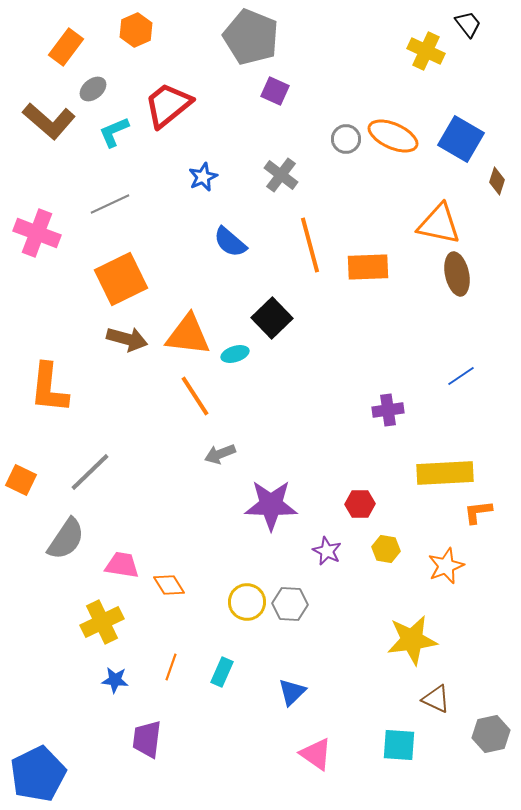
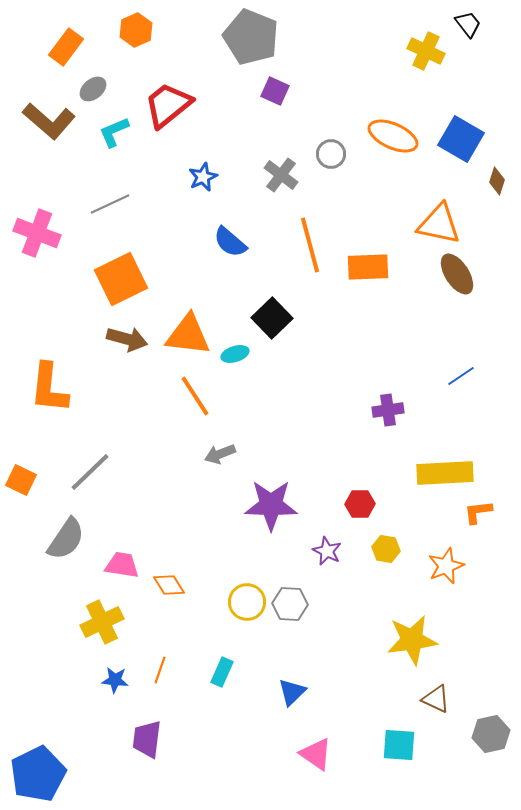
gray circle at (346, 139): moved 15 px left, 15 px down
brown ellipse at (457, 274): rotated 21 degrees counterclockwise
orange line at (171, 667): moved 11 px left, 3 px down
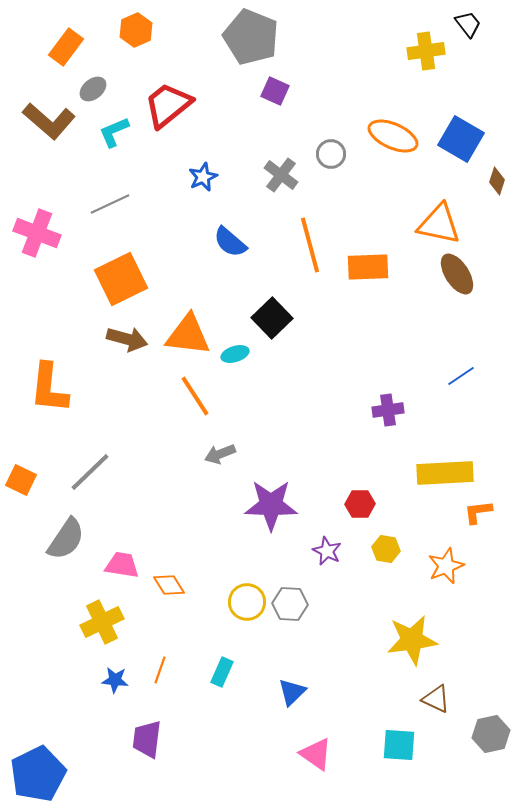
yellow cross at (426, 51): rotated 33 degrees counterclockwise
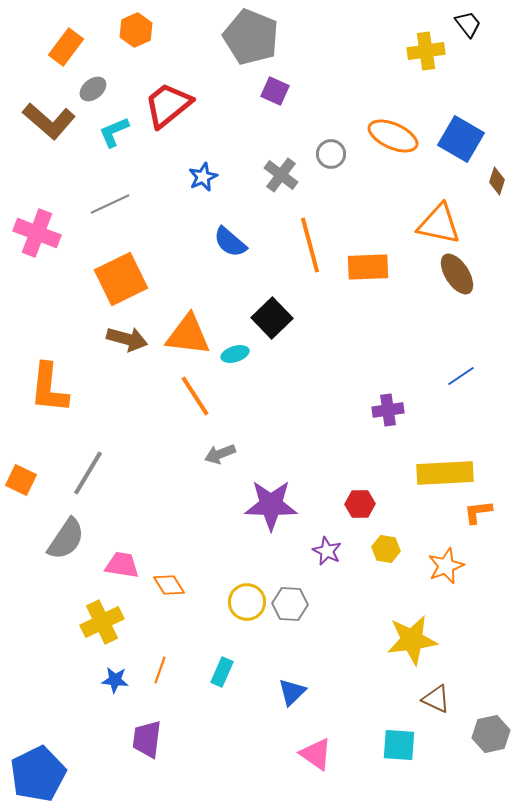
gray line at (90, 472): moved 2 px left, 1 px down; rotated 15 degrees counterclockwise
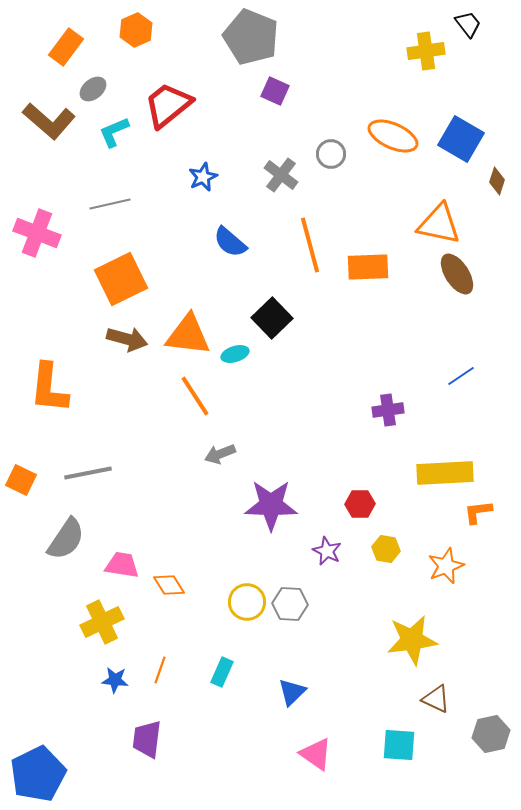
gray line at (110, 204): rotated 12 degrees clockwise
gray line at (88, 473): rotated 48 degrees clockwise
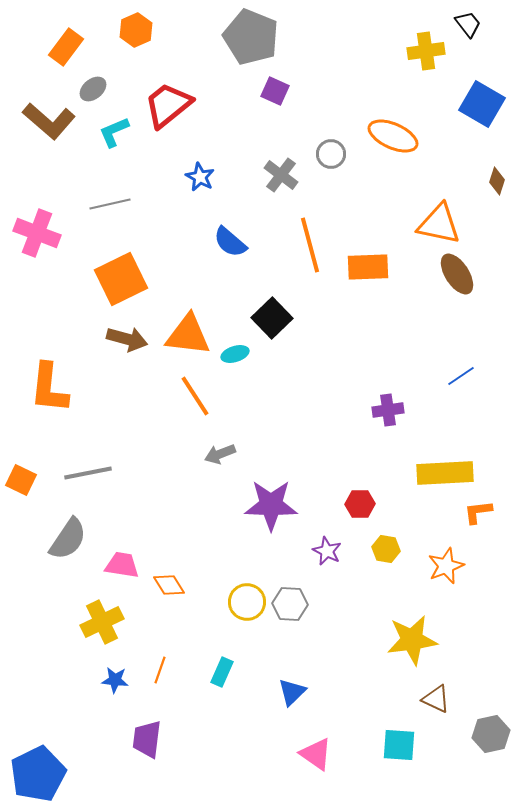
blue square at (461, 139): moved 21 px right, 35 px up
blue star at (203, 177): moved 3 px left; rotated 20 degrees counterclockwise
gray semicircle at (66, 539): moved 2 px right
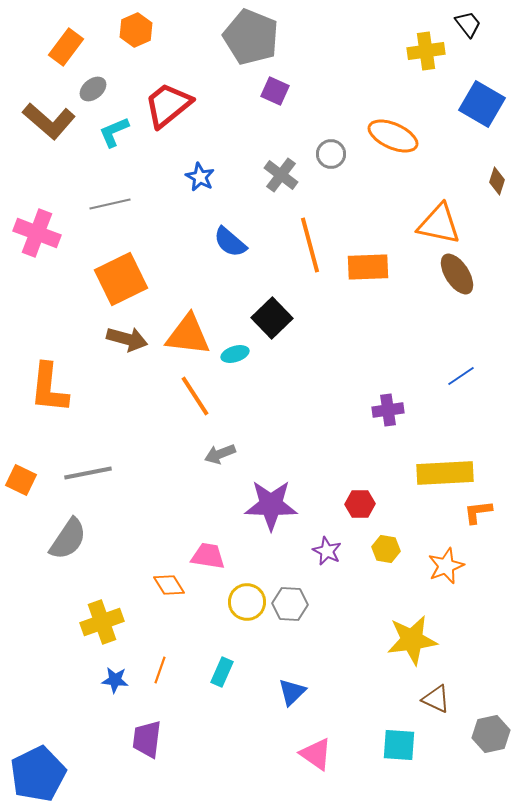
pink trapezoid at (122, 565): moved 86 px right, 9 px up
yellow cross at (102, 622): rotated 6 degrees clockwise
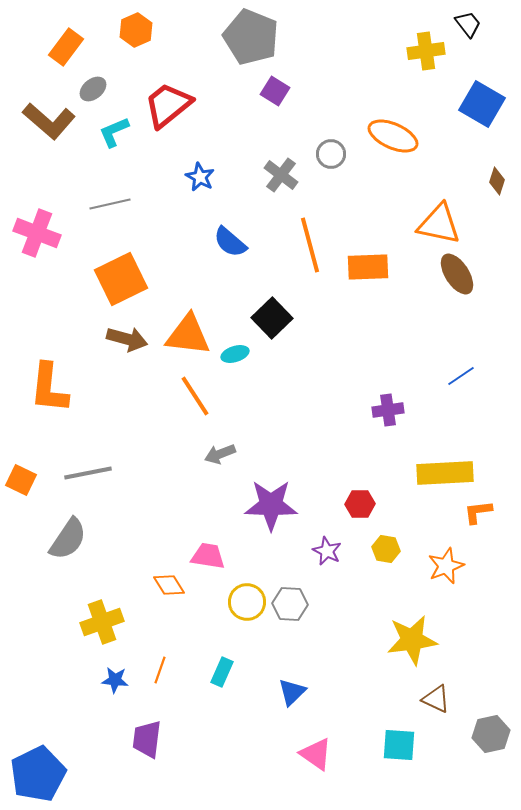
purple square at (275, 91): rotated 8 degrees clockwise
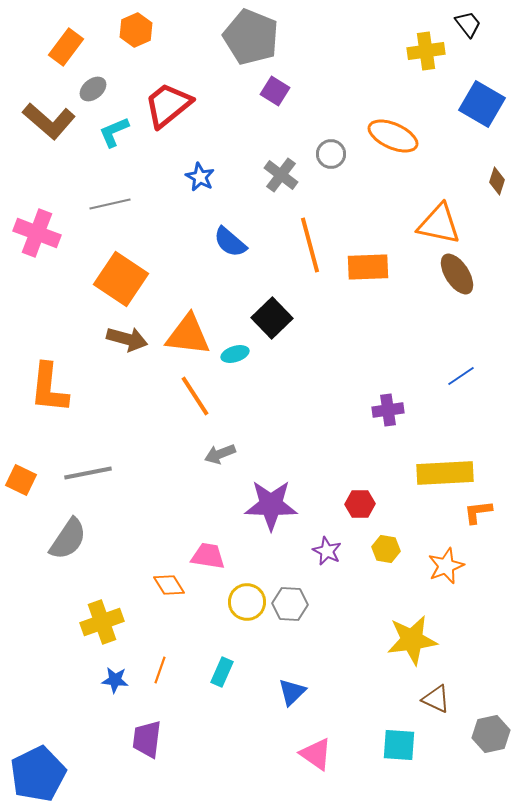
orange square at (121, 279): rotated 30 degrees counterclockwise
